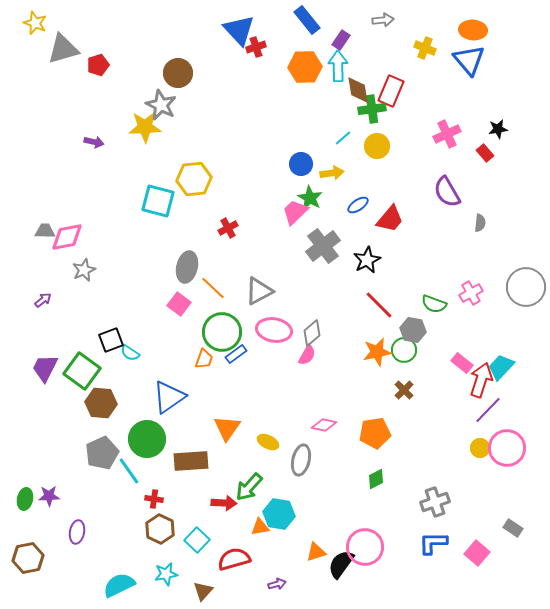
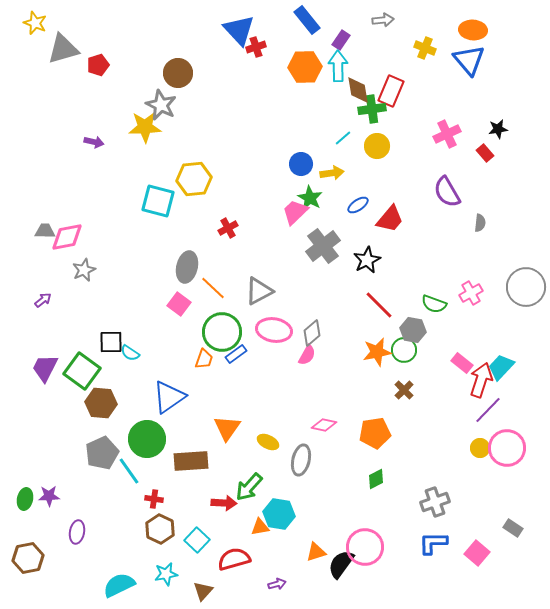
black square at (111, 340): moved 2 px down; rotated 20 degrees clockwise
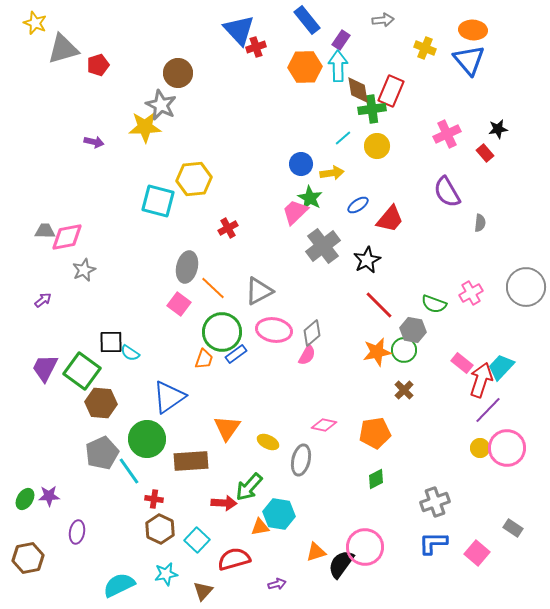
green ellipse at (25, 499): rotated 20 degrees clockwise
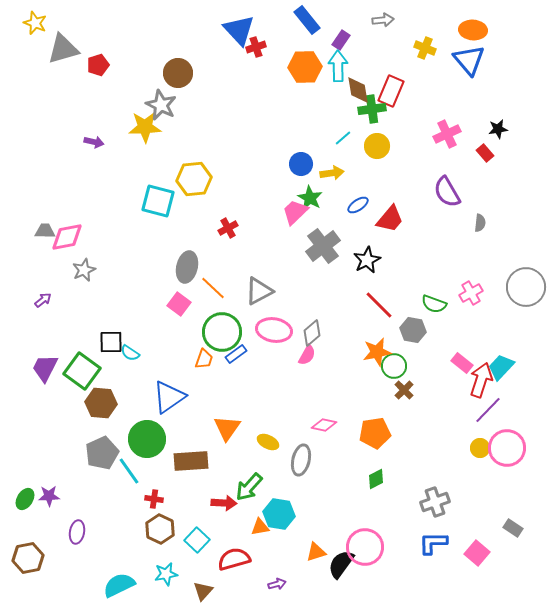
green circle at (404, 350): moved 10 px left, 16 px down
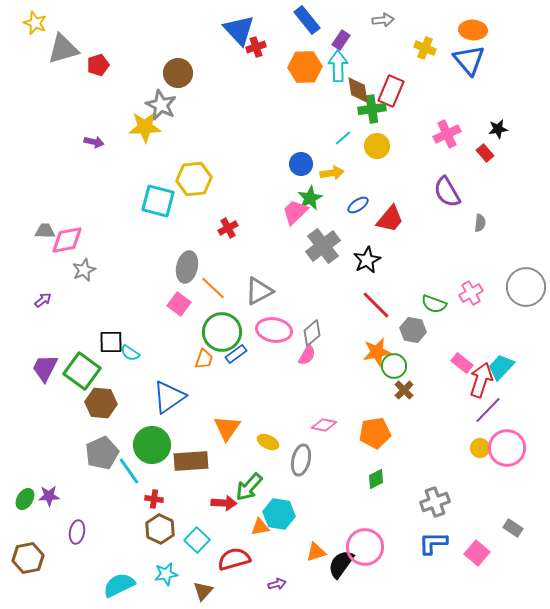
green star at (310, 198): rotated 15 degrees clockwise
pink diamond at (67, 237): moved 3 px down
red line at (379, 305): moved 3 px left
green circle at (147, 439): moved 5 px right, 6 px down
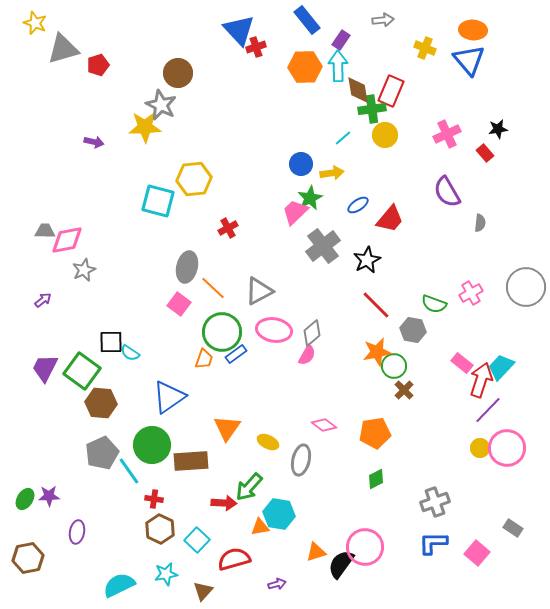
yellow circle at (377, 146): moved 8 px right, 11 px up
pink diamond at (324, 425): rotated 25 degrees clockwise
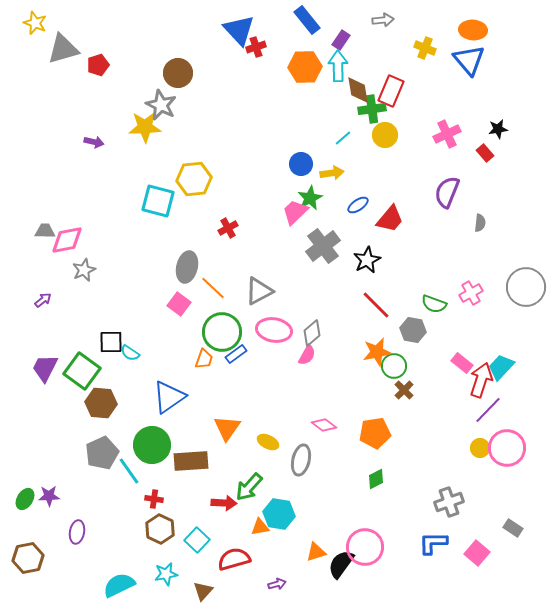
purple semicircle at (447, 192): rotated 52 degrees clockwise
gray cross at (435, 502): moved 14 px right
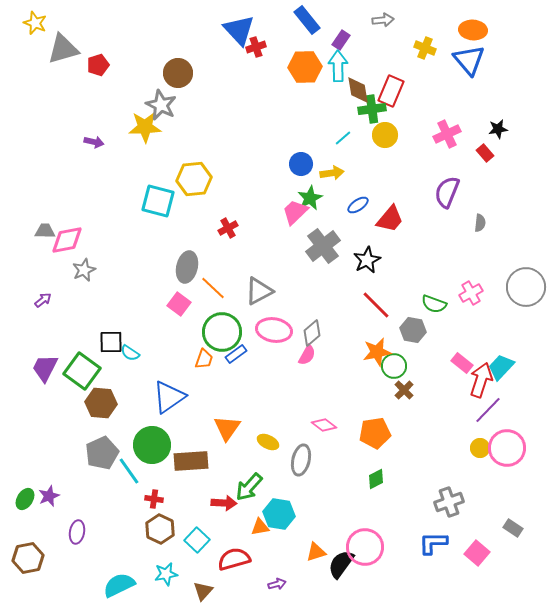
purple star at (49, 496): rotated 20 degrees counterclockwise
